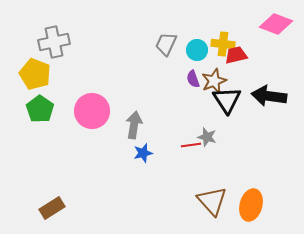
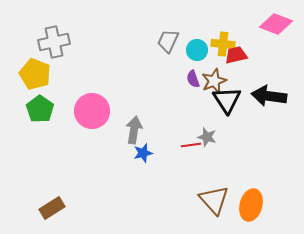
gray trapezoid: moved 2 px right, 3 px up
gray arrow: moved 5 px down
brown triangle: moved 2 px right, 1 px up
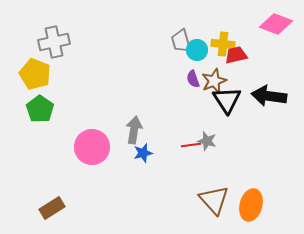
gray trapezoid: moved 13 px right; rotated 40 degrees counterclockwise
pink circle: moved 36 px down
gray star: moved 4 px down
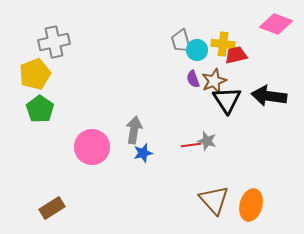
yellow pentagon: rotated 28 degrees clockwise
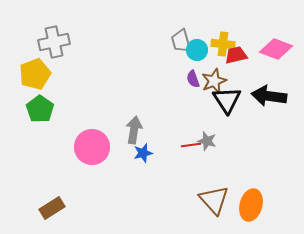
pink diamond: moved 25 px down
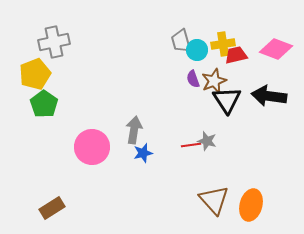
yellow cross: rotated 15 degrees counterclockwise
green pentagon: moved 4 px right, 5 px up
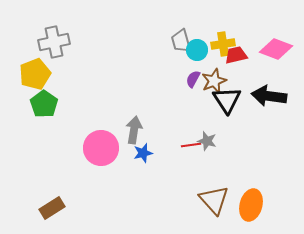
purple semicircle: rotated 48 degrees clockwise
pink circle: moved 9 px right, 1 px down
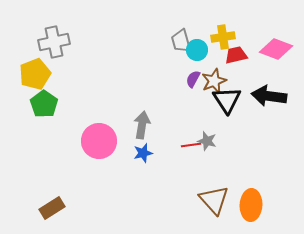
yellow cross: moved 7 px up
gray arrow: moved 8 px right, 5 px up
pink circle: moved 2 px left, 7 px up
orange ellipse: rotated 12 degrees counterclockwise
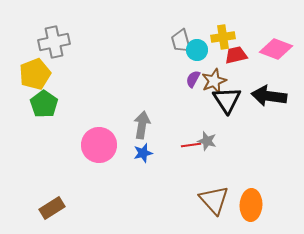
pink circle: moved 4 px down
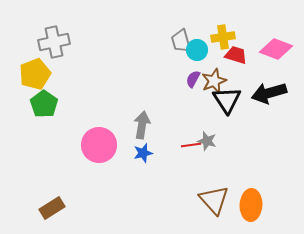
red trapezoid: rotated 30 degrees clockwise
black arrow: moved 3 px up; rotated 24 degrees counterclockwise
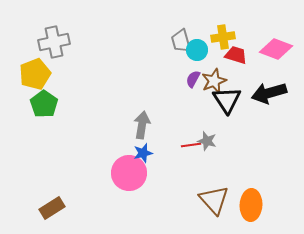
pink circle: moved 30 px right, 28 px down
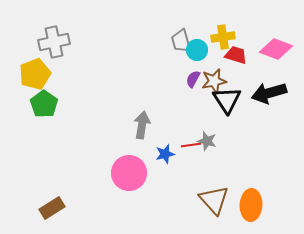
brown star: rotated 10 degrees clockwise
blue star: moved 22 px right, 1 px down
